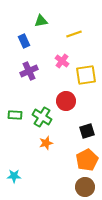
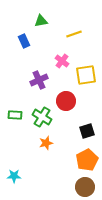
purple cross: moved 10 px right, 9 px down
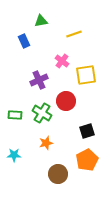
green cross: moved 4 px up
cyan star: moved 21 px up
brown circle: moved 27 px left, 13 px up
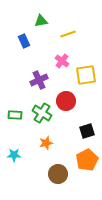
yellow line: moved 6 px left
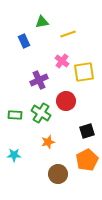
green triangle: moved 1 px right, 1 px down
yellow square: moved 2 px left, 3 px up
green cross: moved 1 px left
orange star: moved 2 px right, 1 px up
